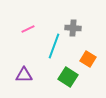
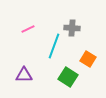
gray cross: moved 1 px left
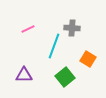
green square: moved 3 px left; rotated 18 degrees clockwise
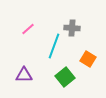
pink line: rotated 16 degrees counterclockwise
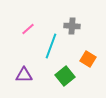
gray cross: moved 2 px up
cyan line: moved 3 px left
green square: moved 1 px up
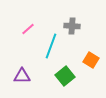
orange square: moved 3 px right, 1 px down
purple triangle: moved 2 px left, 1 px down
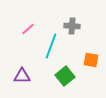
orange square: rotated 21 degrees counterclockwise
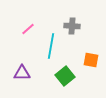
cyan line: rotated 10 degrees counterclockwise
purple triangle: moved 3 px up
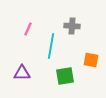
pink line: rotated 24 degrees counterclockwise
green square: rotated 30 degrees clockwise
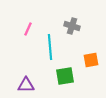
gray cross: rotated 14 degrees clockwise
cyan line: moved 1 px left, 1 px down; rotated 15 degrees counterclockwise
orange square: rotated 21 degrees counterclockwise
purple triangle: moved 4 px right, 12 px down
